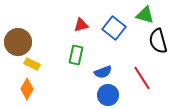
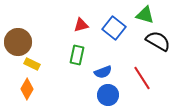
black semicircle: rotated 135 degrees clockwise
green rectangle: moved 1 px right
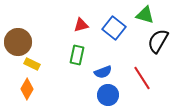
black semicircle: rotated 90 degrees counterclockwise
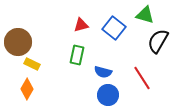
blue semicircle: rotated 36 degrees clockwise
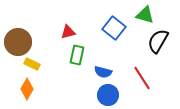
red triangle: moved 13 px left, 7 px down
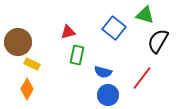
red line: rotated 70 degrees clockwise
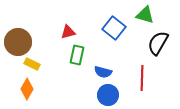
black semicircle: moved 2 px down
red line: rotated 35 degrees counterclockwise
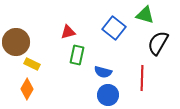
brown circle: moved 2 px left
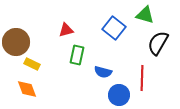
red triangle: moved 2 px left, 2 px up
orange diamond: rotated 50 degrees counterclockwise
blue circle: moved 11 px right
